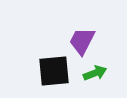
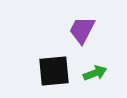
purple trapezoid: moved 11 px up
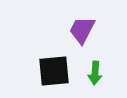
green arrow: rotated 115 degrees clockwise
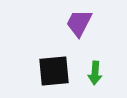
purple trapezoid: moved 3 px left, 7 px up
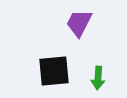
green arrow: moved 3 px right, 5 px down
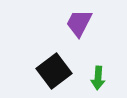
black square: rotated 32 degrees counterclockwise
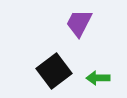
green arrow: rotated 85 degrees clockwise
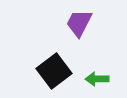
green arrow: moved 1 px left, 1 px down
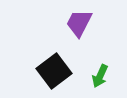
green arrow: moved 3 px right, 3 px up; rotated 65 degrees counterclockwise
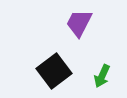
green arrow: moved 2 px right
